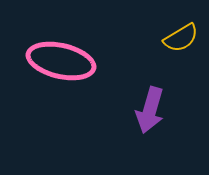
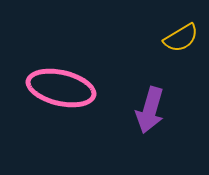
pink ellipse: moved 27 px down
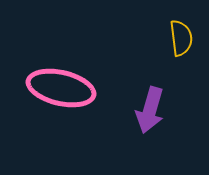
yellow semicircle: rotated 66 degrees counterclockwise
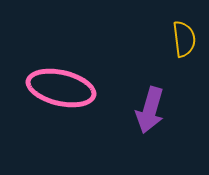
yellow semicircle: moved 3 px right, 1 px down
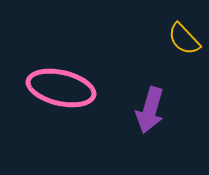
yellow semicircle: rotated 144 degrees clockwise
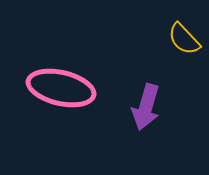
purple arrow: moved 4 px left, 3 px up
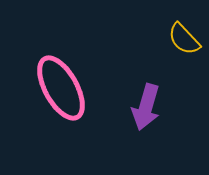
pink ellipse: rotated 48 degrees clockwise
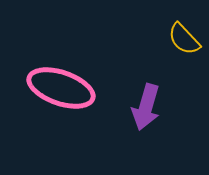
pink ellipse: rotated 42 degrees counterclockwise
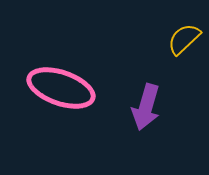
yellow semicircle: rotated 90 degrees clockwise
